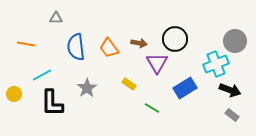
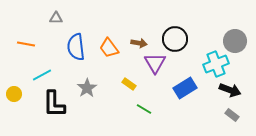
purple triangle: moved 2 px left
black L-shape: moved 2 px right, 1 px down
green line: moved 8 px left, 1 px down
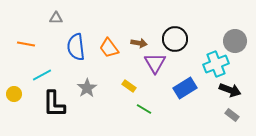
yellow rectangle: moved 2 px down
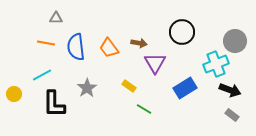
black circle: moved 7 px right, 7 px up
orange line: moved 20 px right, 1 px up
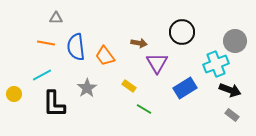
orange trapezoid: moved 4 px left, 8 px down
purple triangle: moved 2 px right
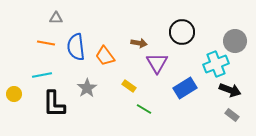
cyan line: rotated 18 degrees clockwise
